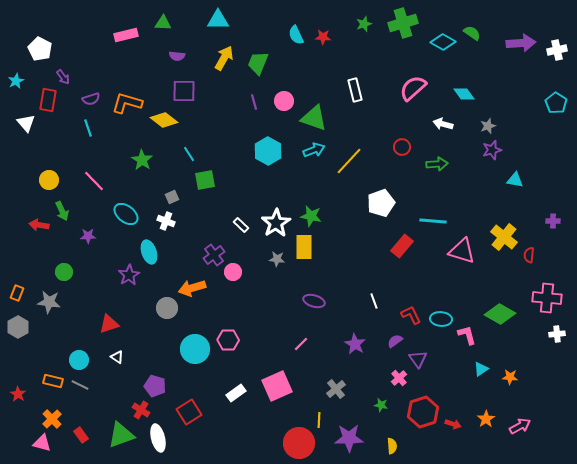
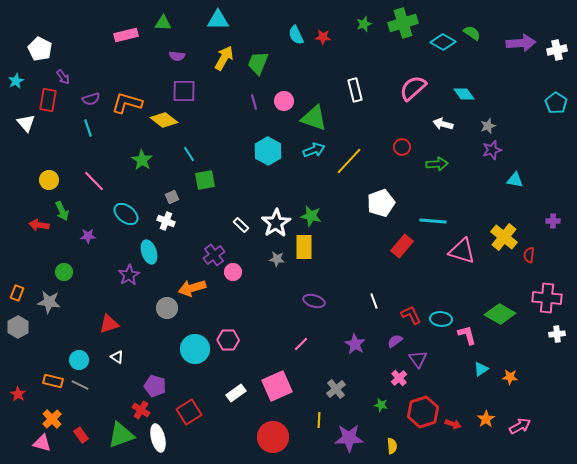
red circle at (299, 443): moved 26 px left, 6 px up
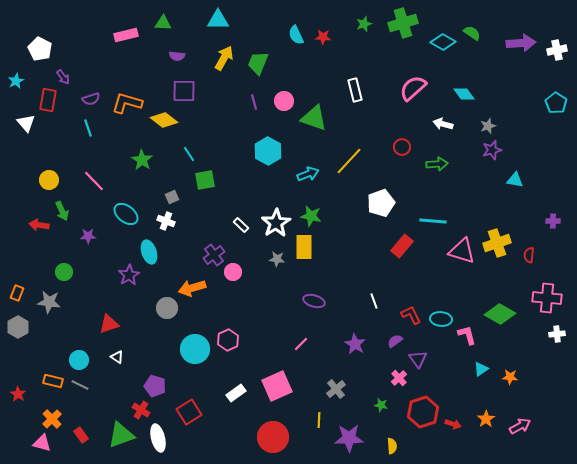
cyan arrow at (314, 150): moved 6 px left, 24 px down
yellow cross at (504, 237): moved 7 px left, 6 px down; rotated 32 degrees clockwise
pink hexagon at (228, 340): rotated 25 degrees counterclockwise
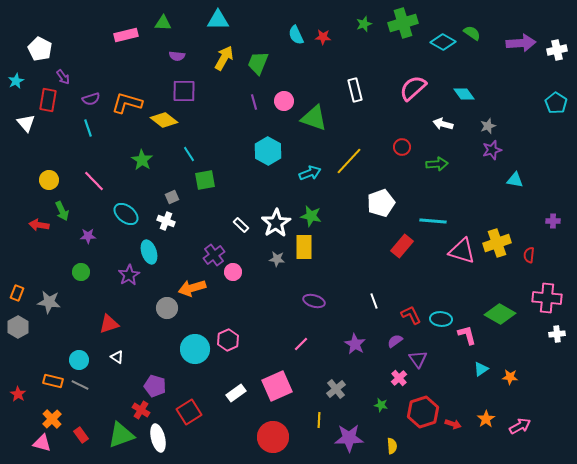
cyan arrow at (308, 174): moved 2 px right, 1 px up
green circle at (64, 272): moved 17 px right
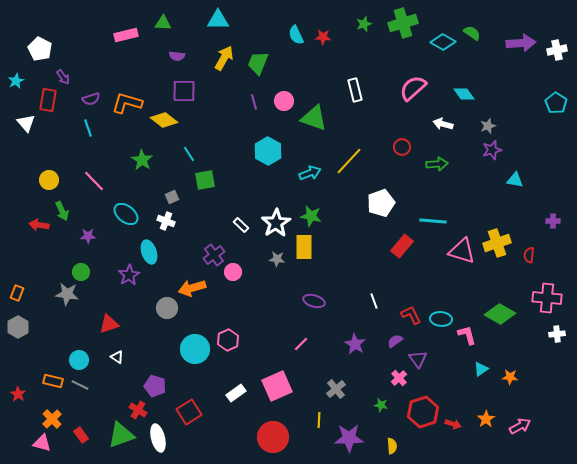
gray star at (49, 302): moved 18 px right, 8 px up
red cross at (141, 410): moved 3 px left
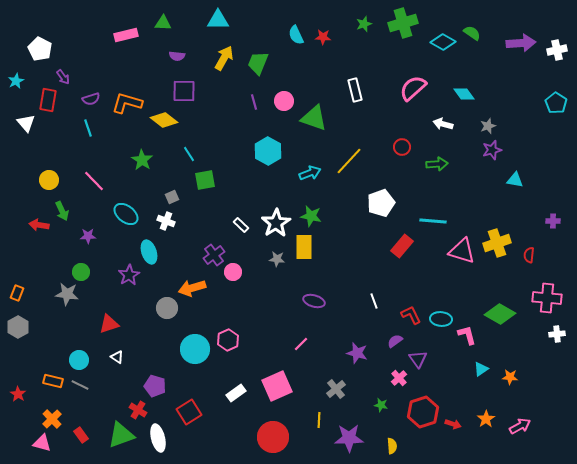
purple star at (355, 344): moved 2 px right, 9 px down; rotated 15 degrees counterclockwise
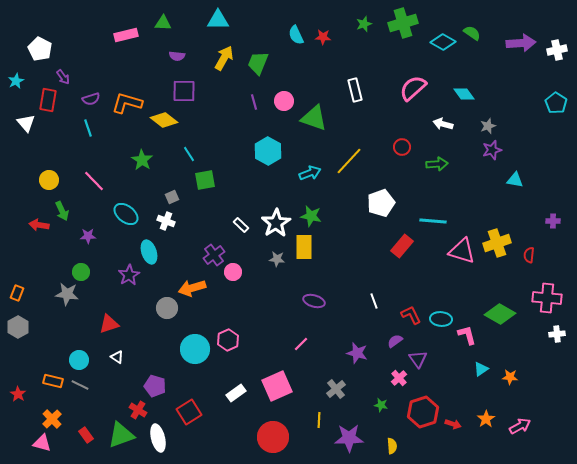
red rectangle at (81, 435): moved 5 px right
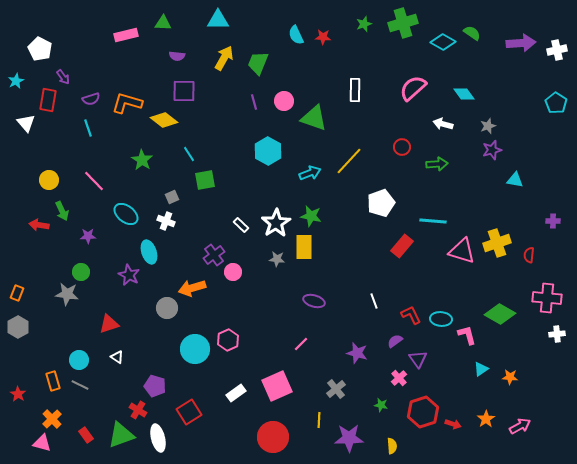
white rectangle at (355, 90): rotated 15 degrees clockwise
purple star at (129, 275): rotated 15 degrees counterclockwise
orange rectangle at (53, 381): rotated 60 degrees clockwise
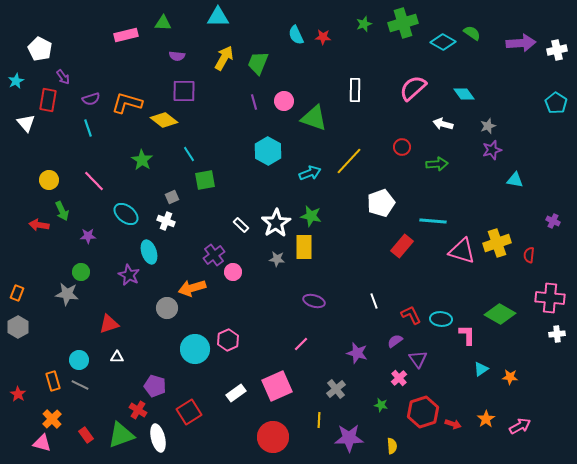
cyan triangle at (218, 20): moved 3 px up
purple cross at (553, 221): rotated 24 degrees clockwise
pink cross at (547, 298): moved 3 px right
pink L-shape at (467, 335): rotated 15 degrees clockwise
white triangle at (117, 357): rotated 32 degrees counterclockwise
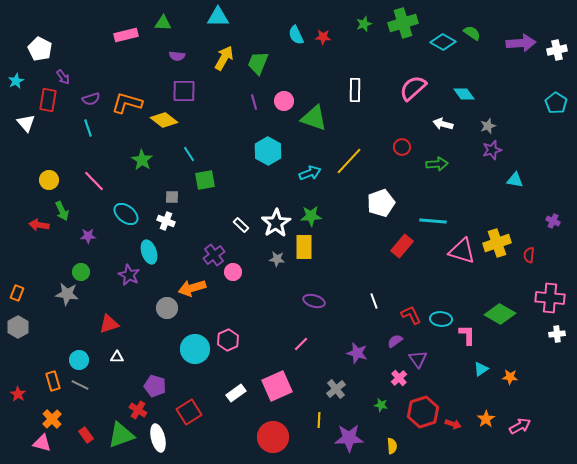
gray square at (172, 197): rotated 24 degrees clockwise
green star at (311, 216): rotated 15 degrees counterclockwise
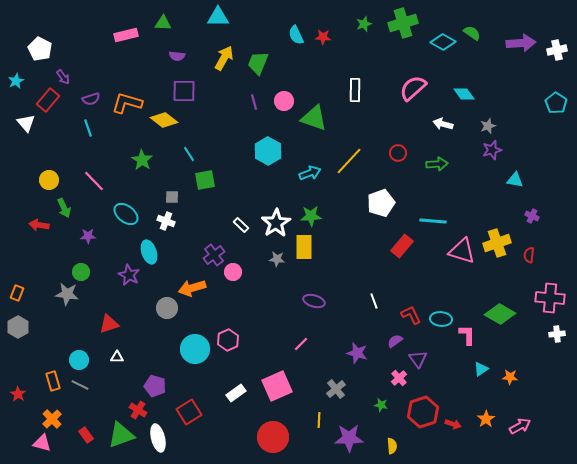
red rectangle at (48, 100): rotated 30 degrees clockwise
red circle at (402, 147): moved 4 px left, 6 px down
green arrow at (62, 211): moved 2 px right, 3 px up
purple cross at (553, 221): moved 21 px left, 5 px up
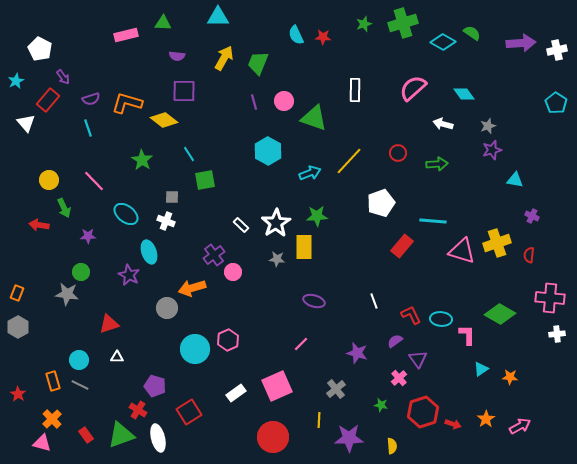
green star at (311, 216): moved 6 px right
